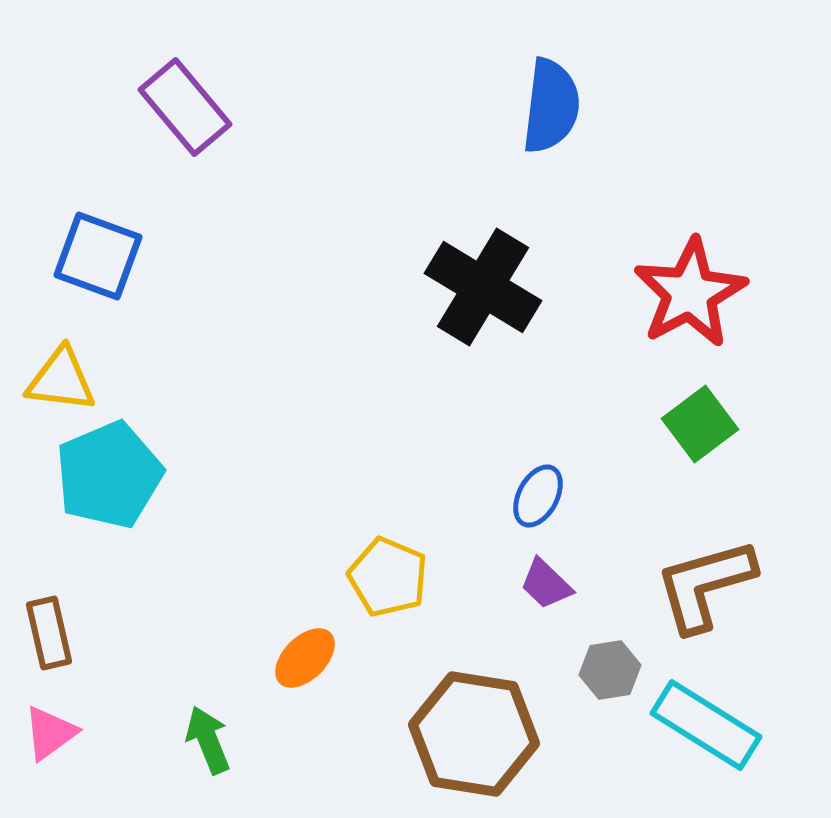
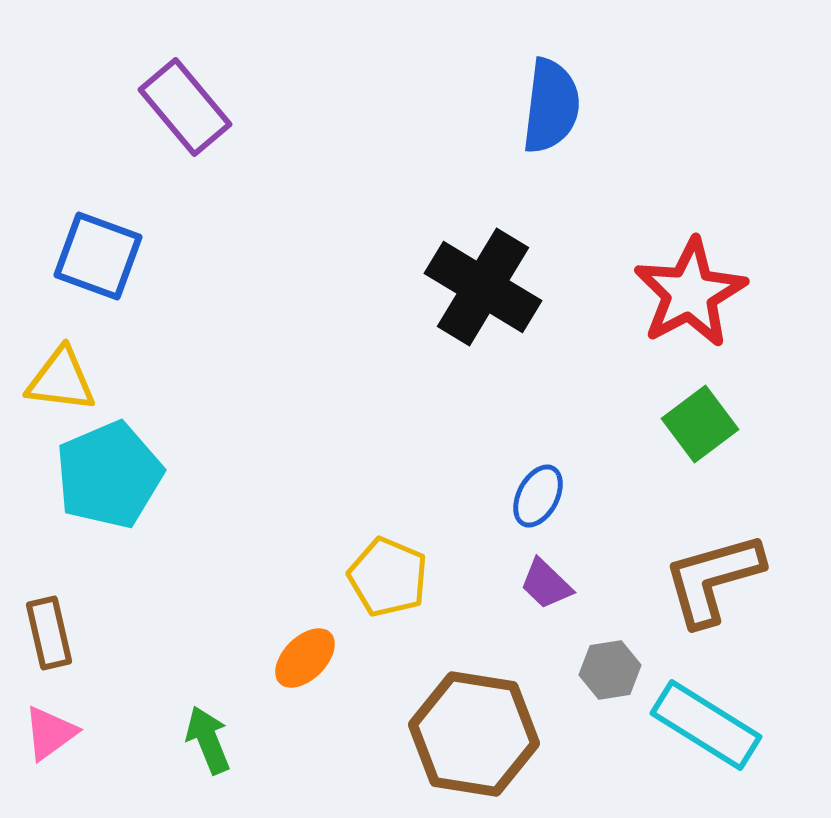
brown L-shape: moved 8 px right, 6 px up
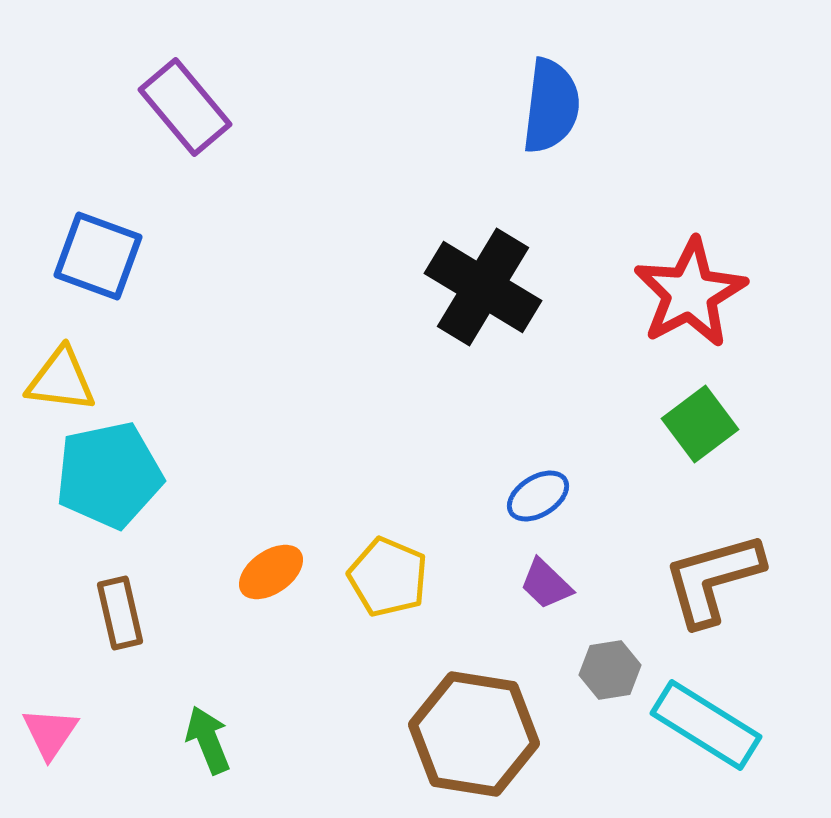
cyan pentagon: rotated 11 degrees clockwise
blue ellipse: rotated 30 degrees clockwise
brown rectangle: moved 71 px right, 20 px up
orange ellipse: moved 34 px left, 86 px up; rotated 10 degrees clockwise
pink triangle: rotated 20 degrees counterclockwise
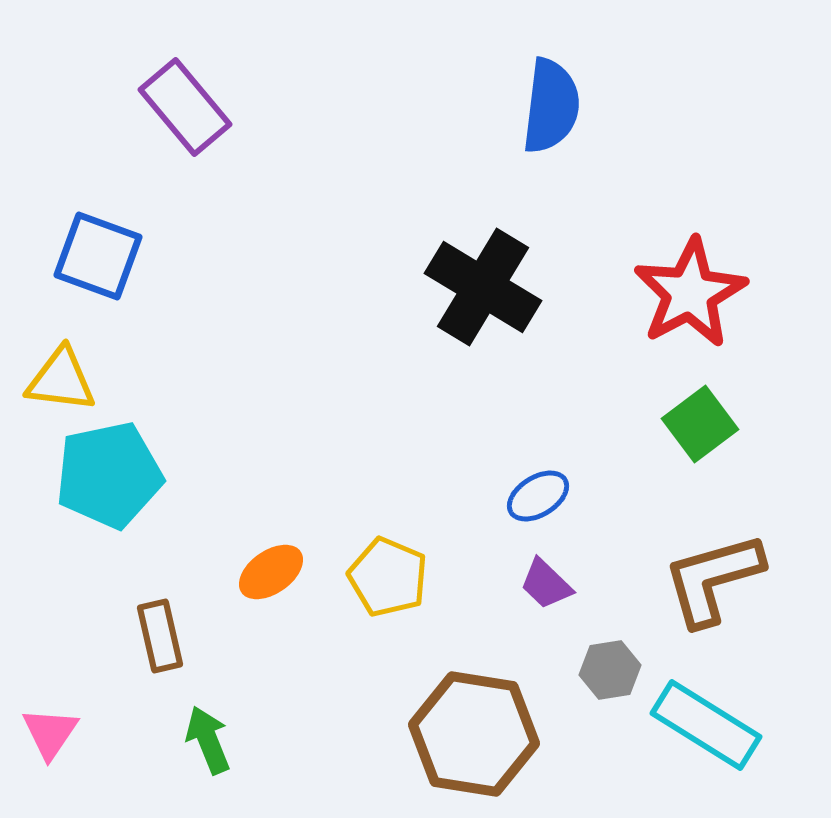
brown rectangle: moved 40 px right, 23 px down
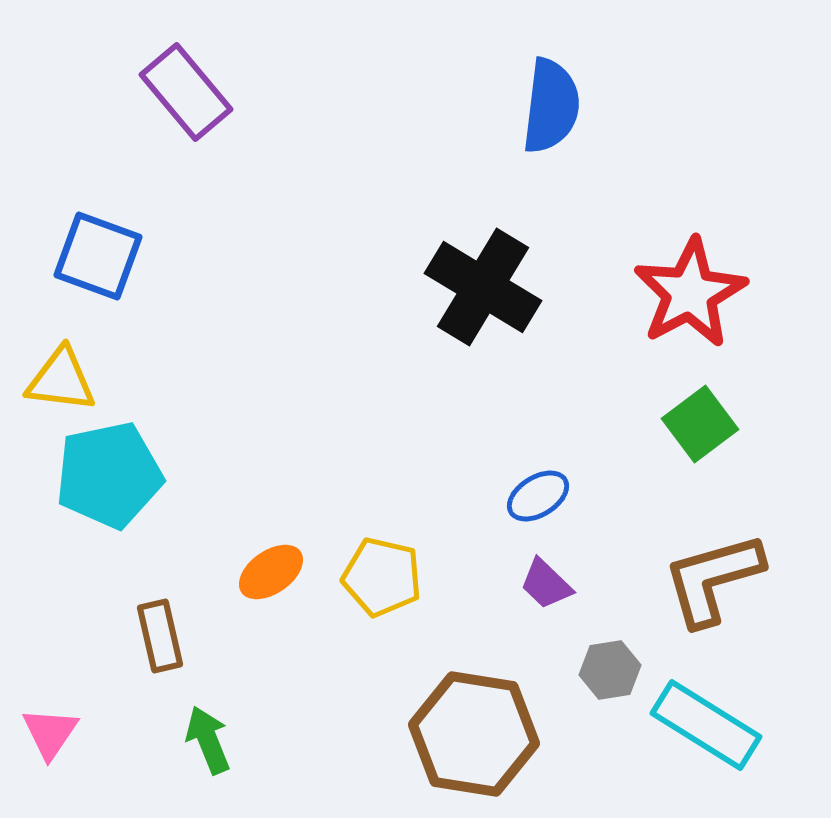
purple rectangle: moved 1 px right, 15 px up
yellow pentagon: moved 6 px left; rotated 10 degrees counterclockwise
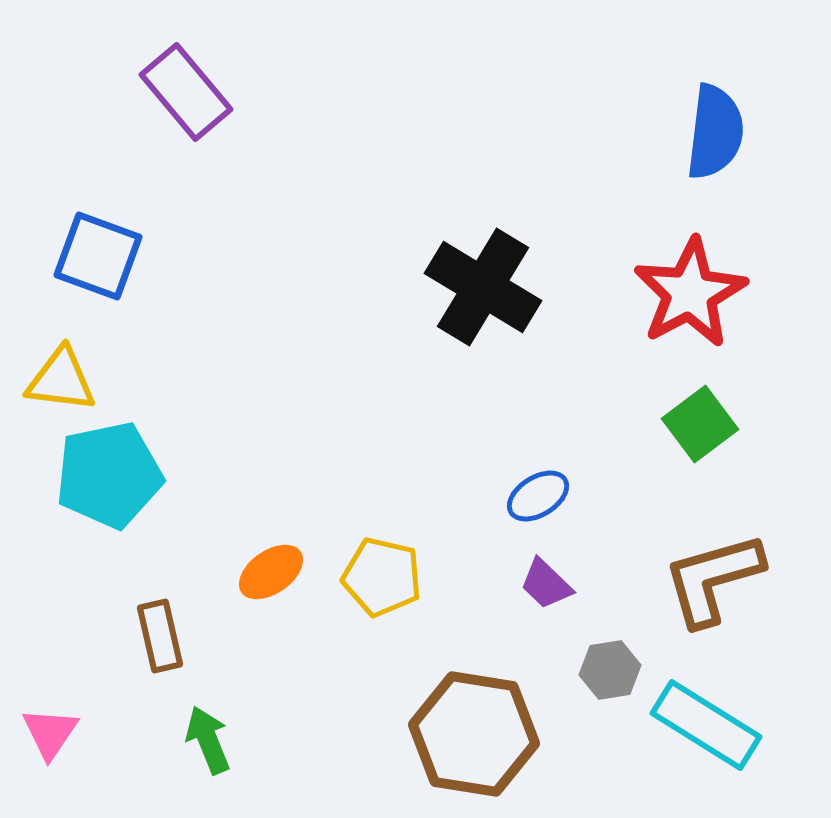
blue semicircle: moved 164 px right, 26 px down
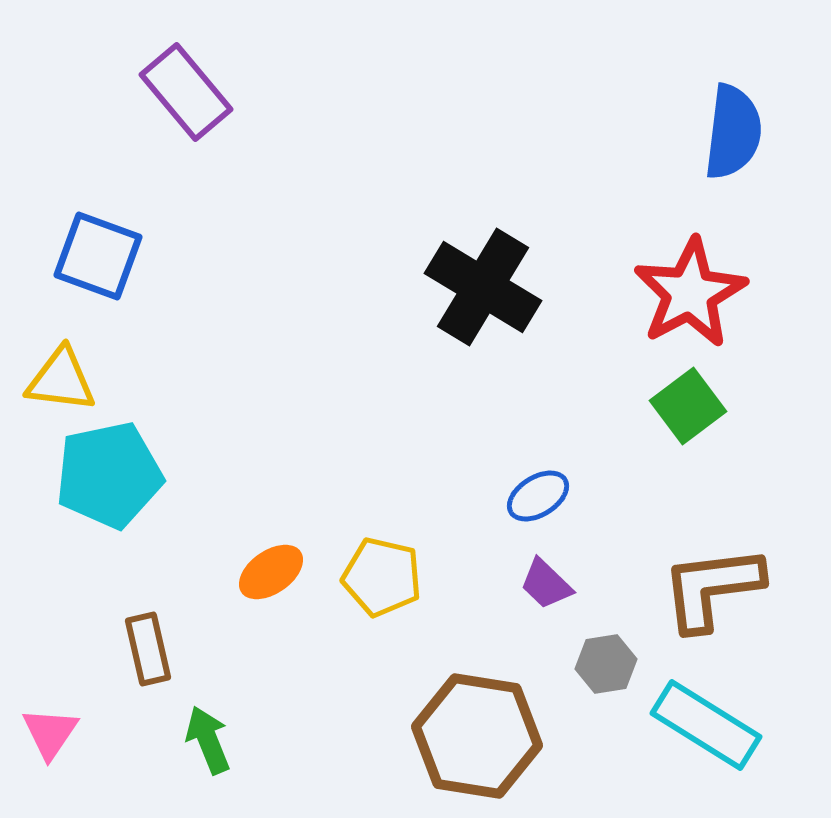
blue semicircle: moved 18 px right
green square: moved 12 px left, 18 px up
brown L-shape: moved 1 px left, 9 px down; rotated 9 degrees clockwise
brown rectangle: moved 12 px left, 13 px down
gray hexagon: moved 4 px left, 6 px up
brown hexagon: moved 3 px right, 2 px down
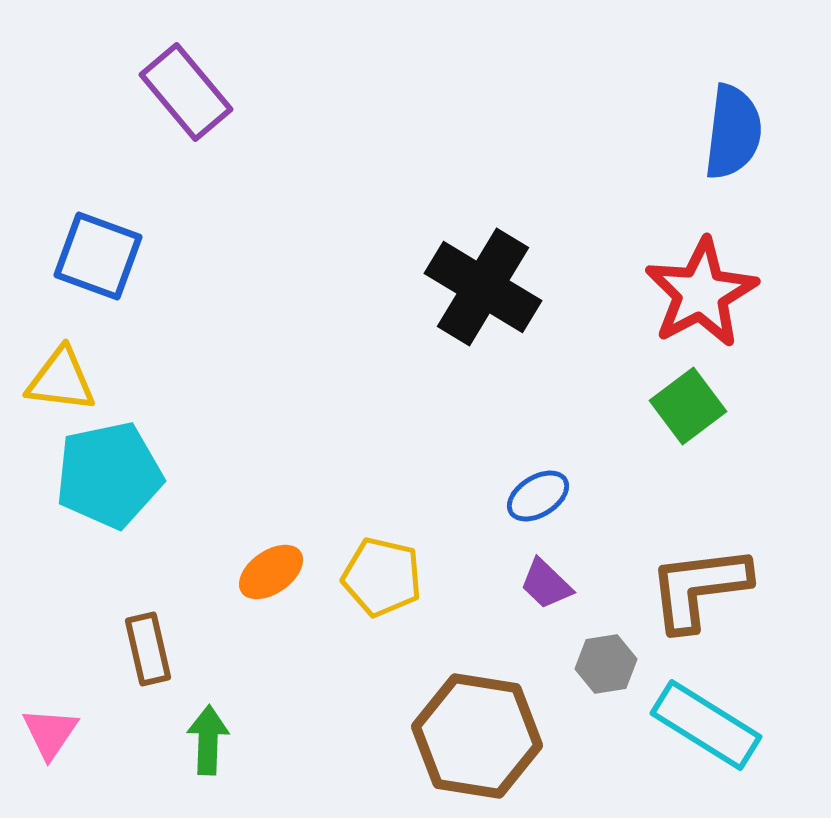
red star: moved 11 px right
brown L-shape: moved 13 px left
green arrow: rotated 24 degrees clockwise
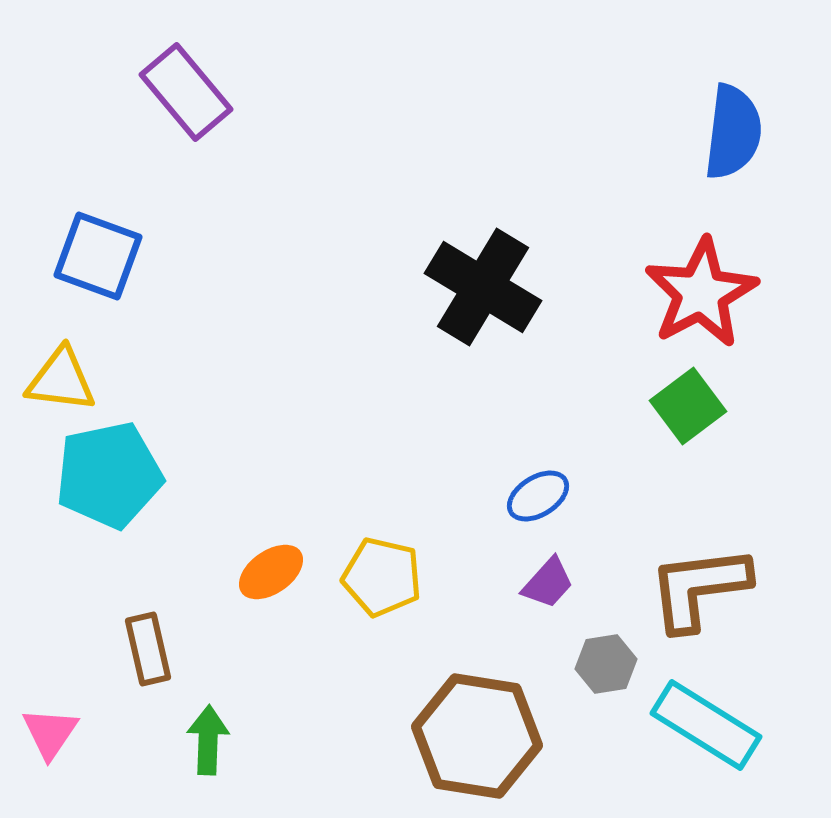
purple trapezoid: moved 2 px right, 1 px up; rotated 92 degrees counterclockwise
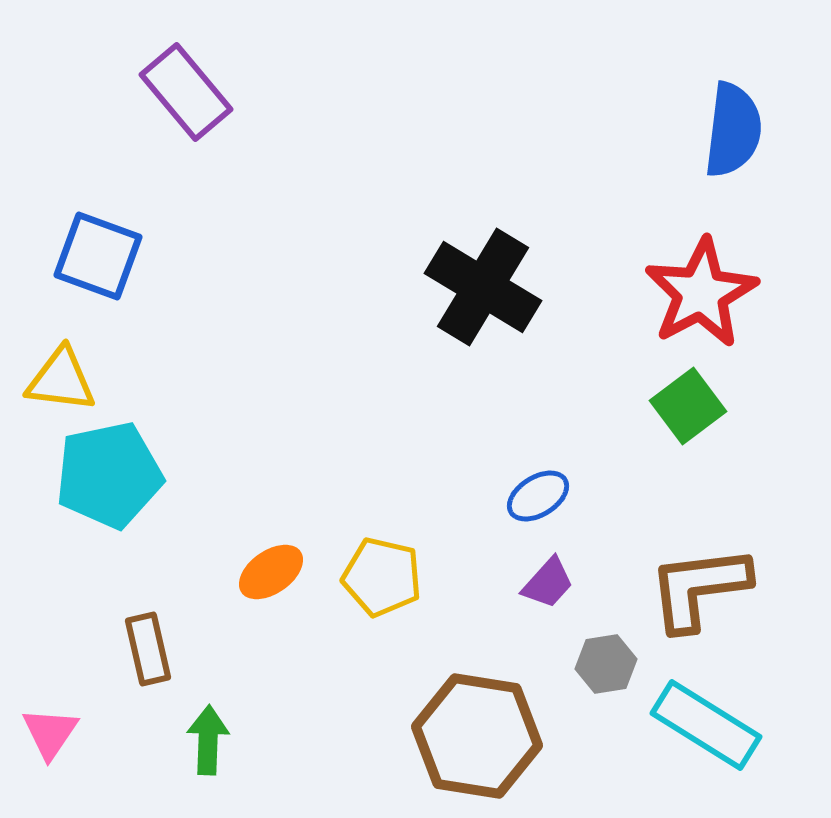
blue semicircle: moved 2 px up
